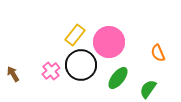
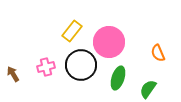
yellow rectangle: moved 3 px left, 4 px up
pink cross: moved 5 px left, 4 px up; rotated 24 degrees clockwise
green ellipse: rotated 20 degrees counterclockwise
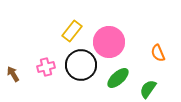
green ellipse: rotated 30 degrees clockwise
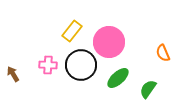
orange semicircle: moved 5 px right
pink cross: moved 2 px right, 2 px up; rotated 18 degrees clockwise
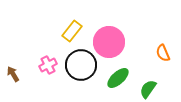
pink cross: rotated 30 degrees counterclockwise
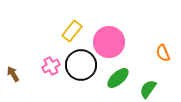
pink cross: moved 3 px right, 1 px down
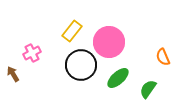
orange semicircle: moved 4 px down
pink cross: moved 19 px left, 13 px up
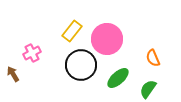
pink circle: moved 2 px left, 3 px up
orange semicircle: moved 10 px left, 1 px down
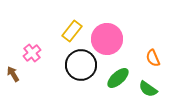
pink cross: rotated 12 degrees counterclockwise
green semicircle: rotated 90 degrees counterclockwise
